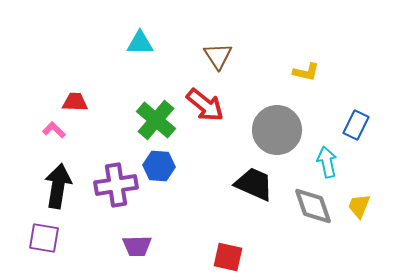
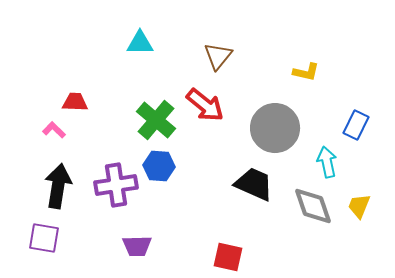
brown triangle: rotated 12 degrees clockwise
gray circle: moved 2 px left, 2 px up
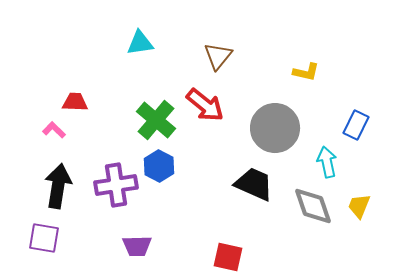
cyan triangle: rotated 8 degrees counterclockwise
blue hexagon: rotated 24 degrees clockwise
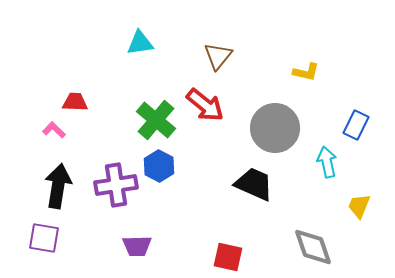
gray diamond: moved 41 px down
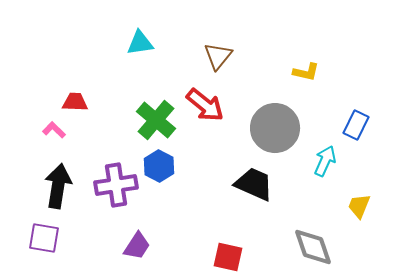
cyan arrow: moved 2 px left, 1 px up; rotated 36 degrees clockwise
purple trapezoid: rotated 56 degrees counterclockwise
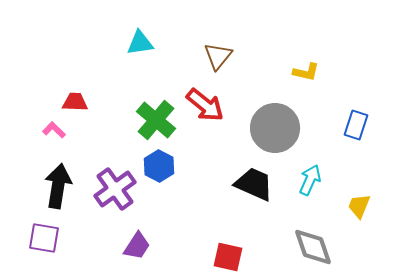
blue rectangle: rotated 8 degrees counterclockwise
cyan arrow: moved 15 px left, 19 px down
purple cross: moved 1 px left, 4 px down; rotated 27 degrees counterclockwise
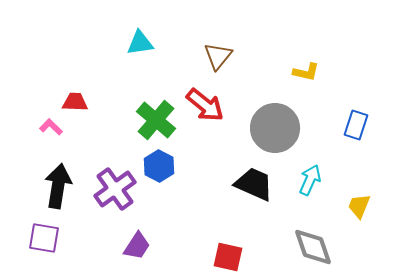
pink L-shape: moved 3 px left, 3 px up
